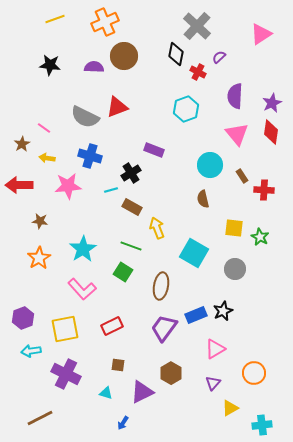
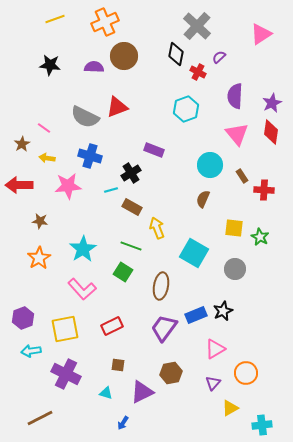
brown semicircle at (203, 199): rotated 36 degrees clockwise
brown hexagon at (171, 373): rotated 20 degrees clockwise
orange circle at (254, 373): moved 8 px left
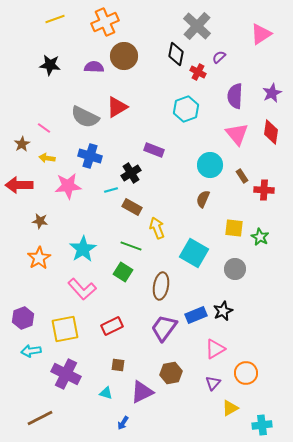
purple star at (272, 103): moved 10 px up
red triangle at (117, 107): rotated 10 degrees counterclockwise
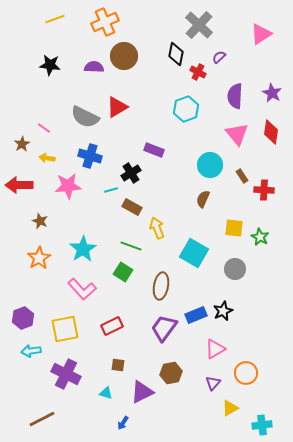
gray cross at (197, 26): moved 2 px right, 1 px up
purple star at (272, 93): rotated 18 degrees counterclockwise
brown star at (40, 221): rotated 14 degrees clockwise
brown line at (40, 418): moved 2 px right, 1 px down
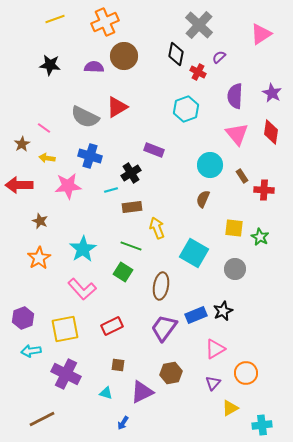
brown rectangle at (132, 207): rotated 36 degrees counterclockwise
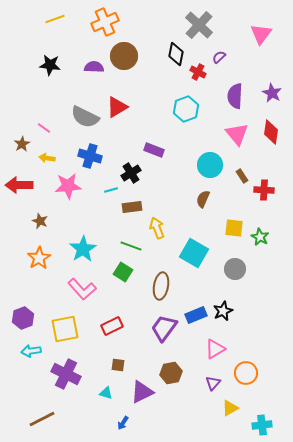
pink triangle at (261, 34): rotated 20 degrees counterclockwise
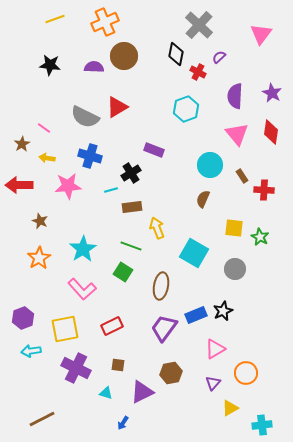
purple cross at (66, 374): moved 10 px right, 6 px up
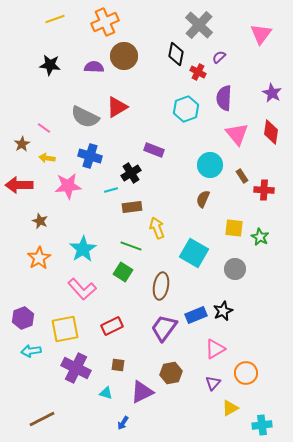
purple semicircle at (235, 96): moved 11 px left, 2 px down
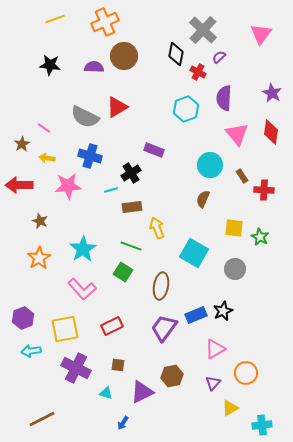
gray cross at (199, 25): moved 4 px right, 5 px down
brown hexagon at (171, 373): moved 1 px right, 3 px down
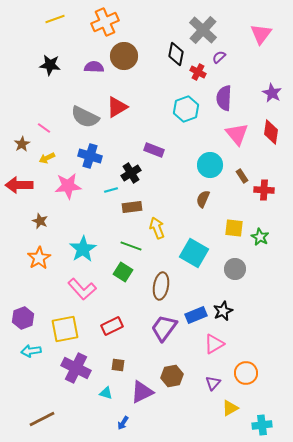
yellow arrow at (47, 158): rotated 35 degrees counterclockwise
pink triangle at (215, 349): moved 1 px left, 5 px up
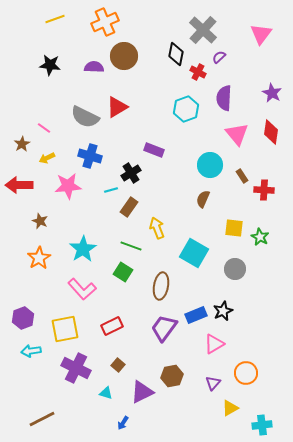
brown rectangle at (132, 207): moved 3 px left; rotated 48 degrees counterclockwise
brown square at (118, 365): rotated 32 degrees clockwise
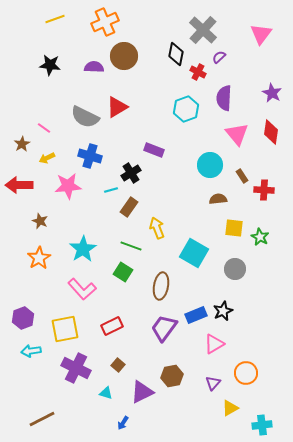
brown semicircle at (203, 199): moved 15 px right; rotated 60 degrees clockwise
